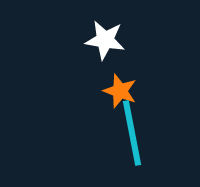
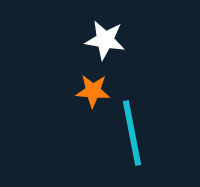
orange star: moved 27 px left; rotated 16 degrees counterclockwise
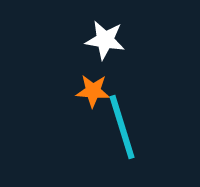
cyan line: moved 10 px left, 6 px up; rotated 6 degrees counterclockwise
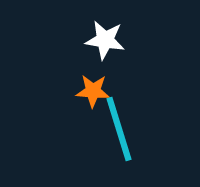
cyan line: moved 3 px left, 2 px down
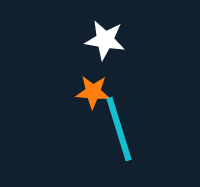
orange star: moved 1 px down
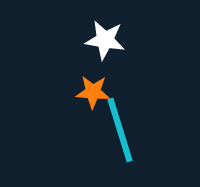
cyan line: moved 1 px right, 1 px down
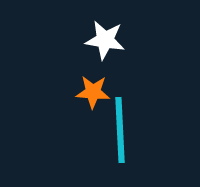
cyan line: rotated 14 degrees clockwise
